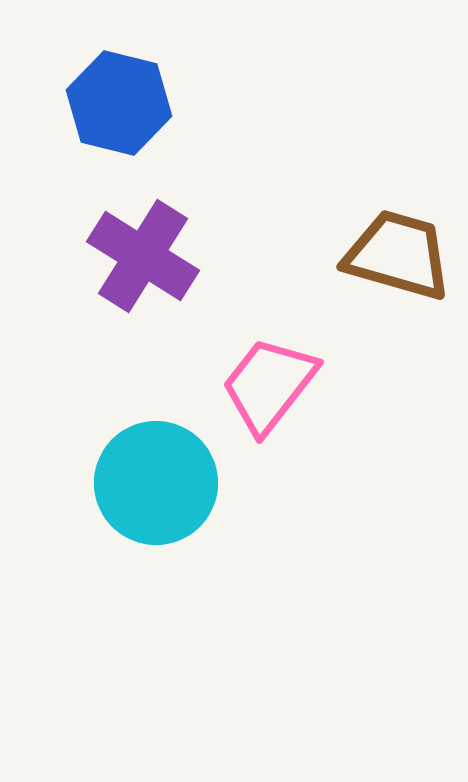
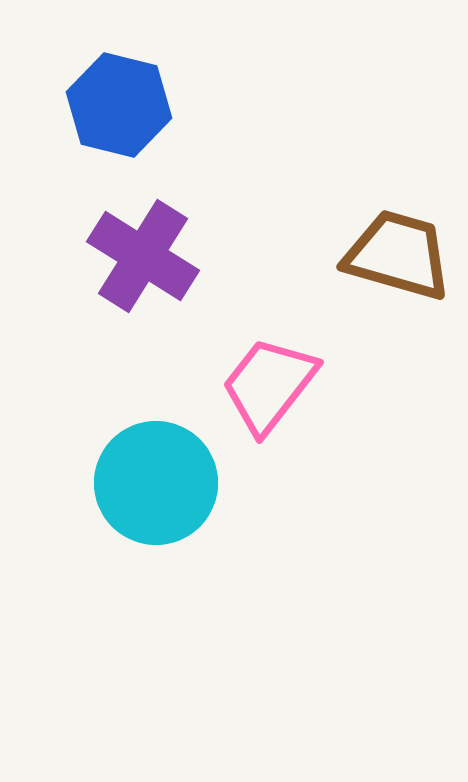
blue hexagon: moved 2 px down
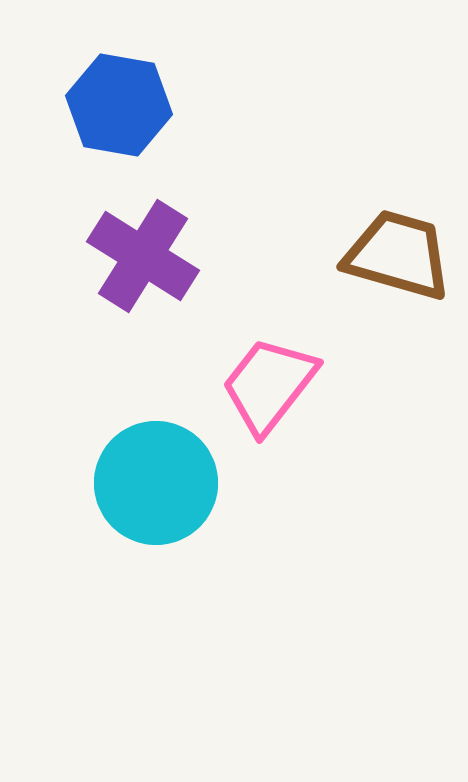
blue hexagon: rotated 4 degrees counterclockwise
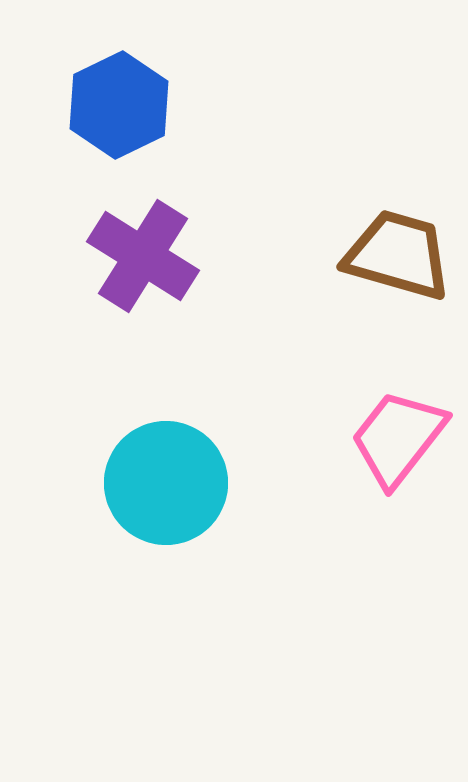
blue hexagon: rotated 24 degrees clockwise
pink trapezoid: moved 129 px right, 53 px down
cyan circle: moved 10 px right
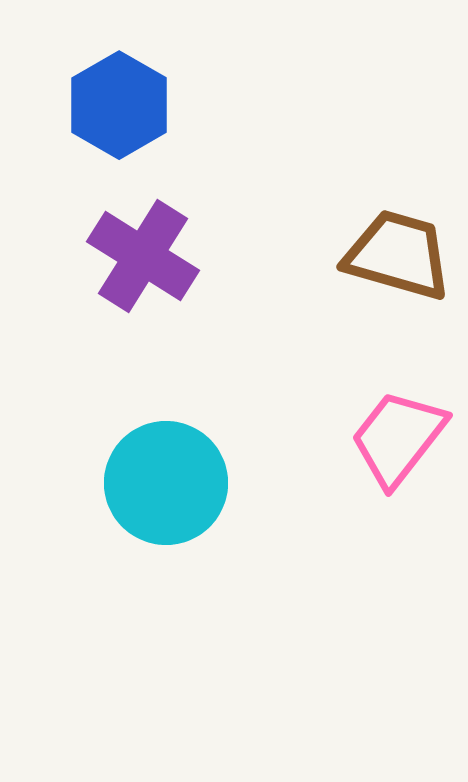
blue hexagon: rotated 4 degrees counterclockwise
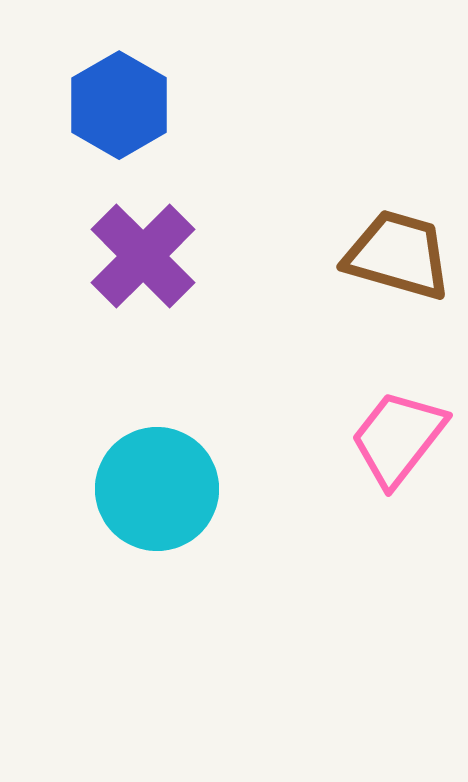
purple cross: rotated 13 degrees clockwise
cyan circle: moved 9 px left, 6 px down
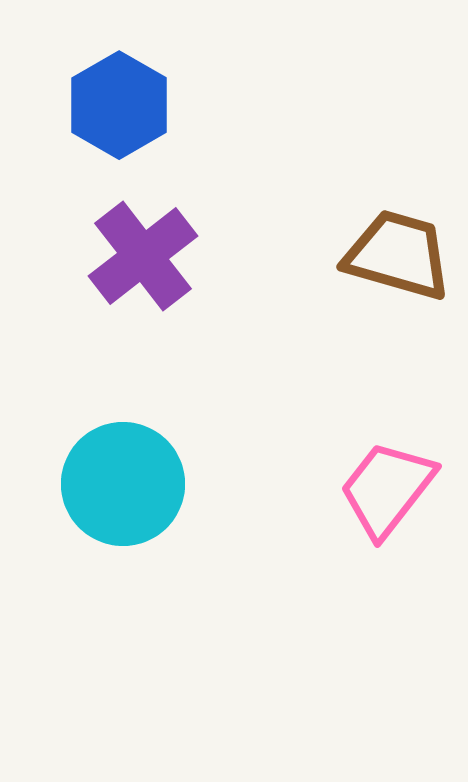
purple cross: rotated 7 degrees clockwise
pink trapezoid: moved 11 px left, 51 px down
cyan circle: moved 34 px left, 5 px up
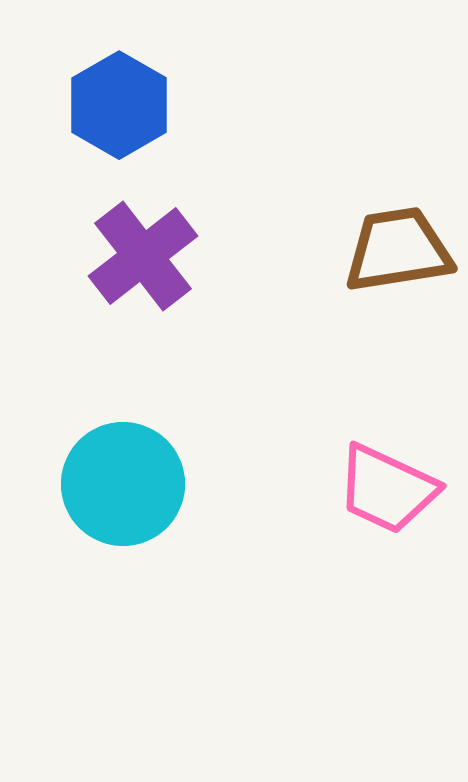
brown trapezoid: moved 5 px up; rotated 25 degrees counterclockwise
pink trapezoid: rotated 103 degrees counterclockwise
